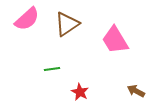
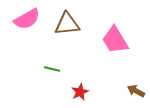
pink semicircle: rotated 12 degrees clockwise
brown triangle: rotated 28 degrees clockwise
green line: rotated 21 degrees clockwise
red star: rotated 18 degrees clockwise
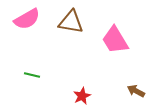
brown triangle: moved 4 px right, 2 px up; rotated 16 degrees clockwise
green line: moved 20 px left, 6 px down
red star: moved 2 px right, 4 px down
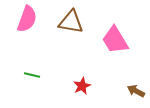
pink semicircle: rotated 40 degrees counterclockwise
red star: moved 10 px up
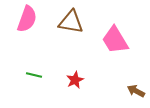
green line: moved 2 px right
red star: moved 7 px left, 6 px up
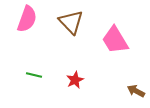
brown triangle: rotated 36 degrees clockwise
